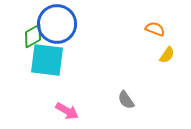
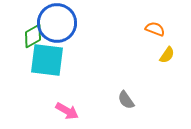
blue circle: moved 1 px up
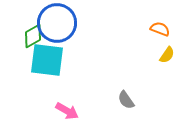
orange semicircle: moved 5 px right
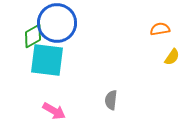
orange semicircle: rotated 30 degrees counterclockwise
yellow semicircle: moved 5 px right, 2 px down
gray semicircle: moved 15 px left; rotated 42 degrees clockwise
pink arrow: moved 13 px left
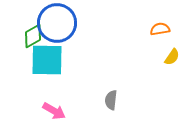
cyan square: rotated 6 degrees counterclockwise
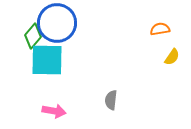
green diamond: rotated 20 degrees counterclockwise
pink arrow: rotated 20 degrees counterclockwise
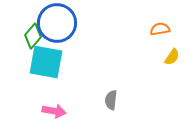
cyan square: moved 1 px left, 2 px down; rotated 9 degrees clockwise
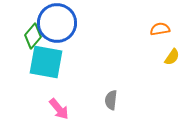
pink arrow: moved 5 px right, 2 px up; rotated 40 degrees clockwise
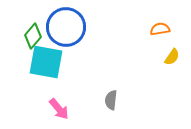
blue circle: moved 9 px right, 4 px down
